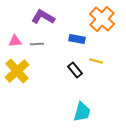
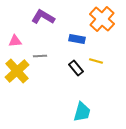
gray line: moved 3 px right, 12 px down
black rectangle: moved 1 px right, 2 px up
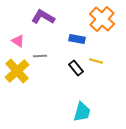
pink triangle: moved 3 px right; rotated 40 degrees clockwise
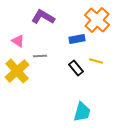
orange cross: moved 5 px left, 1 px down
blue rectangle: rotated 21 degrees counterclockwise
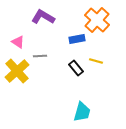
pink triangle: moved 1 px down
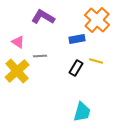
black rectangle: rotated 70 degrees clockwise
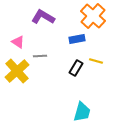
orange cross: moved 4 px left, 4 px up
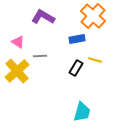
yellow line: moved 1 px left, 1 px up
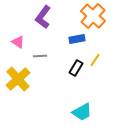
purple L-shape: rotated 85 degrees counterclockwise
yellow line: rotated 72 degrees counterclockwise
yellow cross: moved 1 px right, 8 px down
cyan trapezoid: rotated 45 degrees clockwise
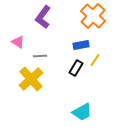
blue rectangle: moved 4 px right, 6 px down
yellow cross: moved 13 px right
